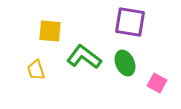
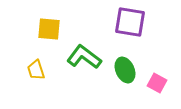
yellow square: moved 1 px left, 2 px up
green ellipse: moved 7 px down
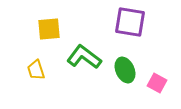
yellow square: rotated 10 degrees counterclockwise
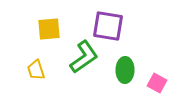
purple square: moved 22 px left, 4 px down
green L-shape: rotated 108 degrees clockwise
green ellipse: rotated 25 degrees clockwise
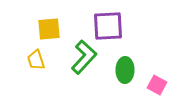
purple square: rotated 12 degrees counterclockwise
green L-shape: rotated 12 degrees counterclockwise
yellow trapezoid: moved 10 px up
pink square: moved 2 px down
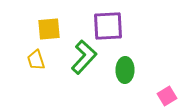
pink square: moved 10 px right, 11 px down; rotated 30 degrees clockwise
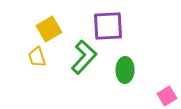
yellow square: rotated 25 degrees counterclockwise
yellow trapezoid: moved 1 px right, 3 px up
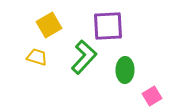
yellow square: moved 4 px up
yellow trapezoid: rotated 125 degrees clockwise
pink square: moved 15 px left
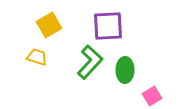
green L-shape: moved 6 px right, 5 px down
